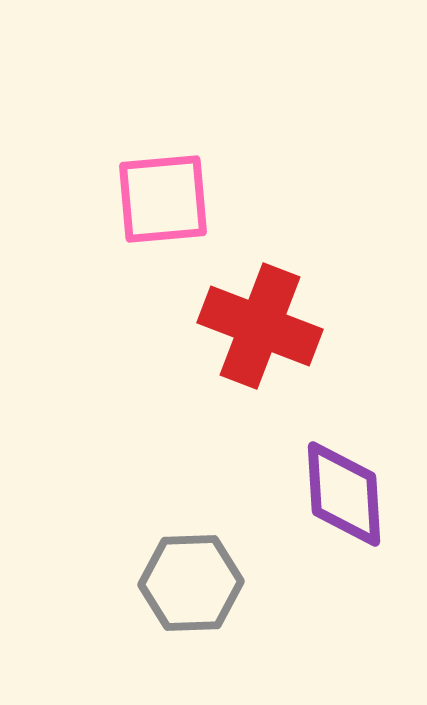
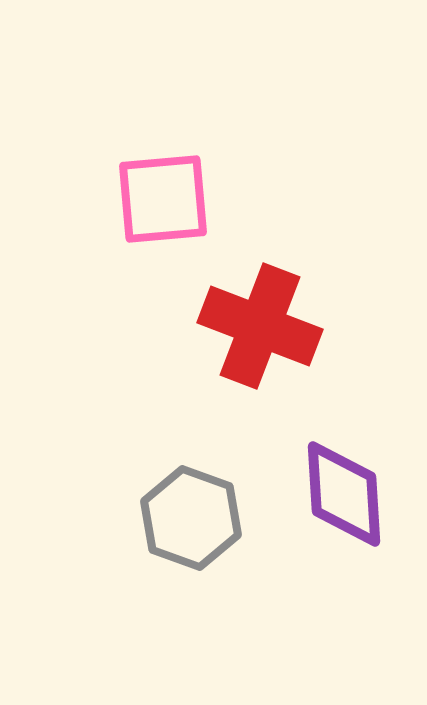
gray hexagon: moved 65 px up; rotated 22 degrees clockwise
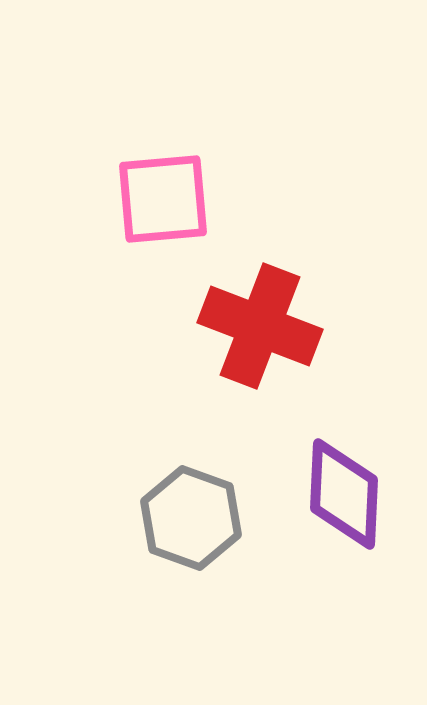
purple diamond: rotated 6 degrees clockwise
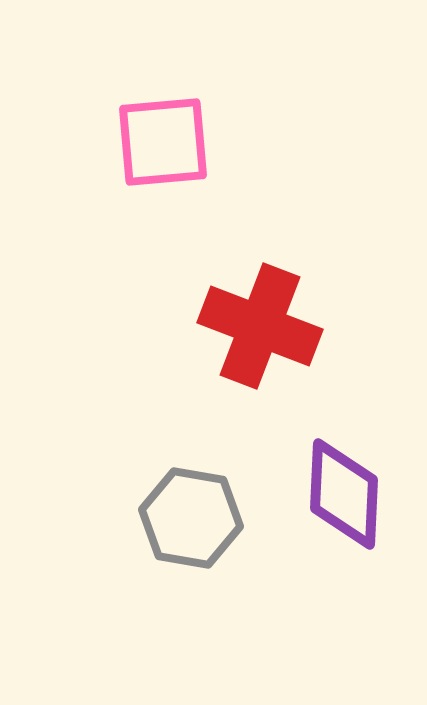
pink square: moved 57 px up
gray hexagon: rotated 10 degrees counterclockwise
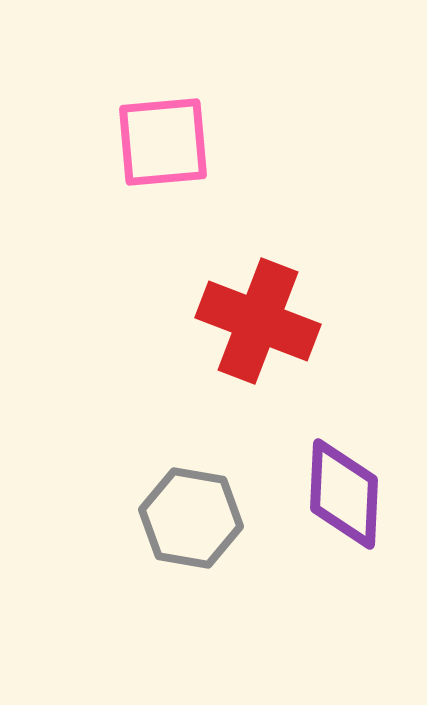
red cross: moved 2 px left, 5 px up
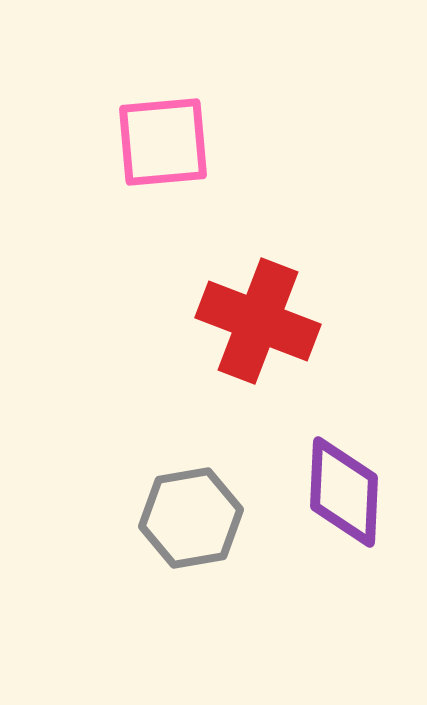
purple diamond: moved 2 px up
gray hexagon: rotated 20 degrees counterclockwise
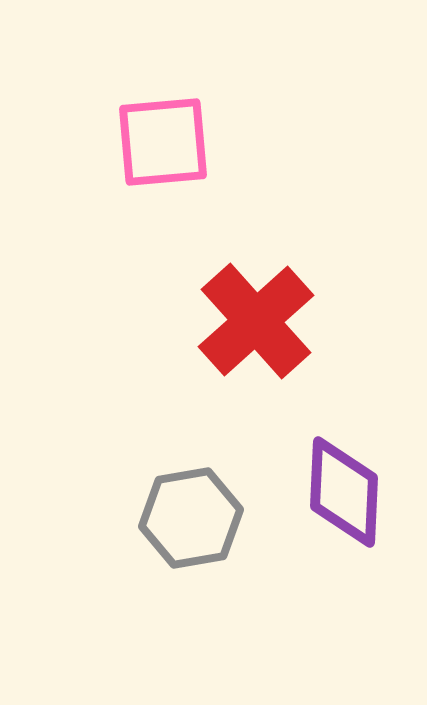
red cross: moved 2 px left; rotated 27 degrees clockwise
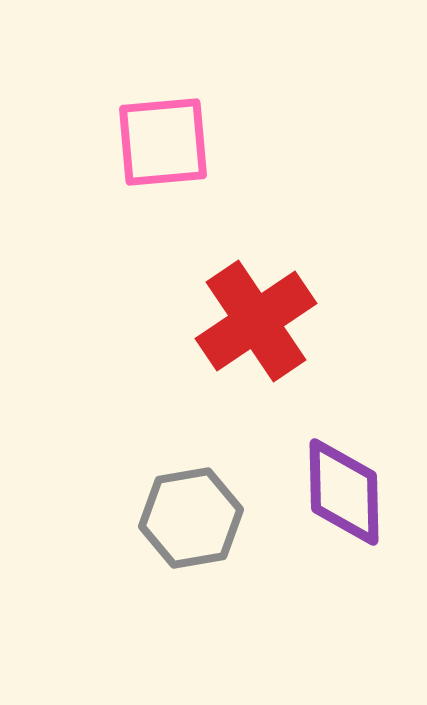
red cross: rotated 8 degrees clockwise
purple diamond: rotated 4 degrees counterclockwise
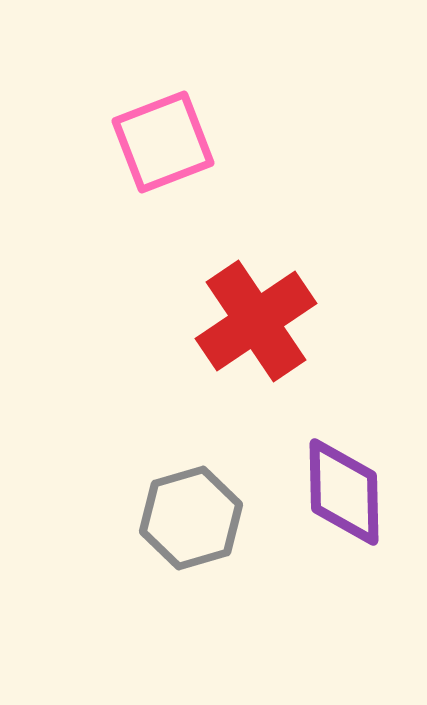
pink square: rotated 16 degrees counterclockwise
gray hexagon: rotated 6 degrees counterclockwise
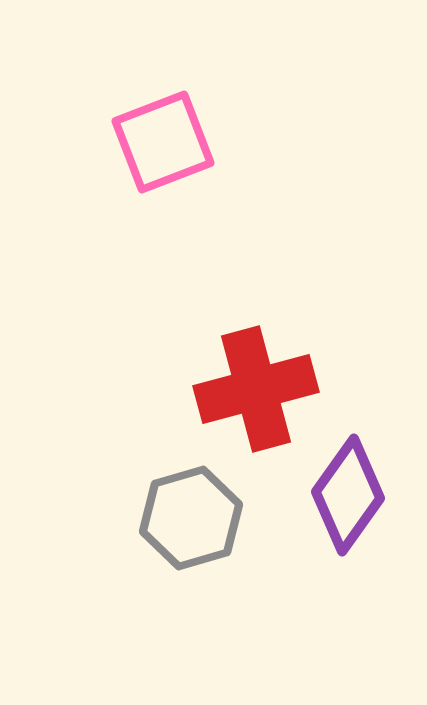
red cross: moved 68 px down; rotated 19 degrees clockwise
purple diamond: moved 4 px right, 3 px down; rotated 37 degrees clockwise
